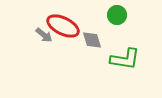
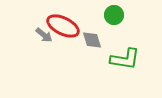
green circle: moved 3 px left
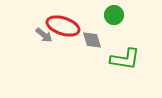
red ellipse: rotated 8 degrees counterclockwise
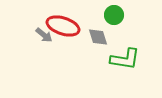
gray diamond: moved 6 px right, 3 px up
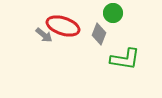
green circle: moved 1 px left, 2 px up
gray diamond: moved 1 px right, 3 px up; rotated 40 degrees clockwise
